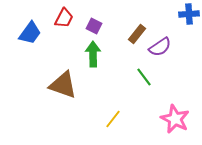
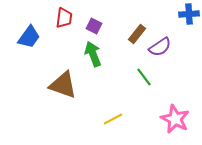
red trapezoid: rotated 20 degrees counterclockwise
blue trapezoid: moved 1 px left, 4 px down
green arrow: rotated 20 degrees counterclockwise
yellow line: rotated 24 degrees clockwise
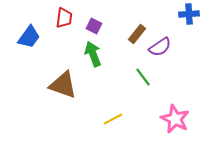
green line: moved 1 px left
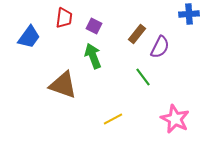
purple semicircle: rotated 30 degrees counterclockwise
green arrow: moved 2 px down
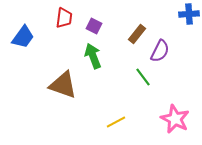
blue trapezoid: moved 6 px left
purple semicircle: moved 4 px down
yellow line: moved 3 px right, 3 px down
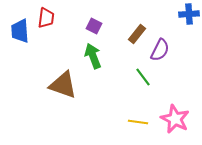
red trapezoid: moved 18 px left
blue trapezoid: moved 3 px left, 6 px up; rotated 140 degrees clockwise
purple semicircle: moved 1 px up
yellow line: moved 22 px right; rotated 36 degrees clockwise
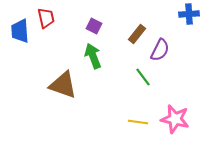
red trapezoid: rotated 20 degrees counterclockwise
pink star: rotated 12 degrees counterclockwise
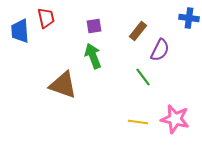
blue cross: moved 4 px down; rotated 12 degrees clockwise
purple square: rotated 35 degrees counterclockwise
brown rectangle: moved 1 px right, 3 px up
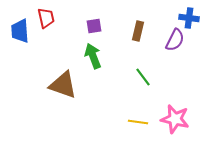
brown rectangle: rotated 24 degrees counterclockwise
purple semicircle: moved 15 px right, 10 px up
